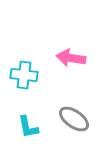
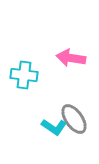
gray ellipse: rotated 20 degrees clockwise
cyan L-shape: moved 26 px right; rotated 45 degrees counterclockwise
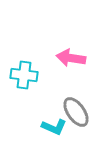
gray ellipse: moved 2 px right, 7 px up
cyan L-shape: rotated 10 degrees counterclockwise
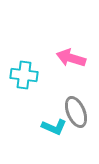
pink arrow: rotated 8 degrees clockwise
gray ellipse: rotated 12 degrees clockwise
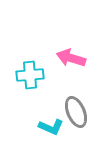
cyan cross: moved 6 px right; rotated 12 degrees counterclockwise
cyan L-shape: moved 3 px left
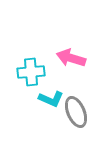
cyan cross: moved 1 px right, 3 px up
cyan L-shape: moved 28 px up
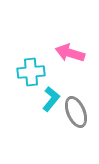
pink arrow: moved 1 px left, 5 px up
cyan L-shape: rotated 75 degrees counterclockwise
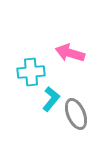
gray ellipse: moved 2 px down
